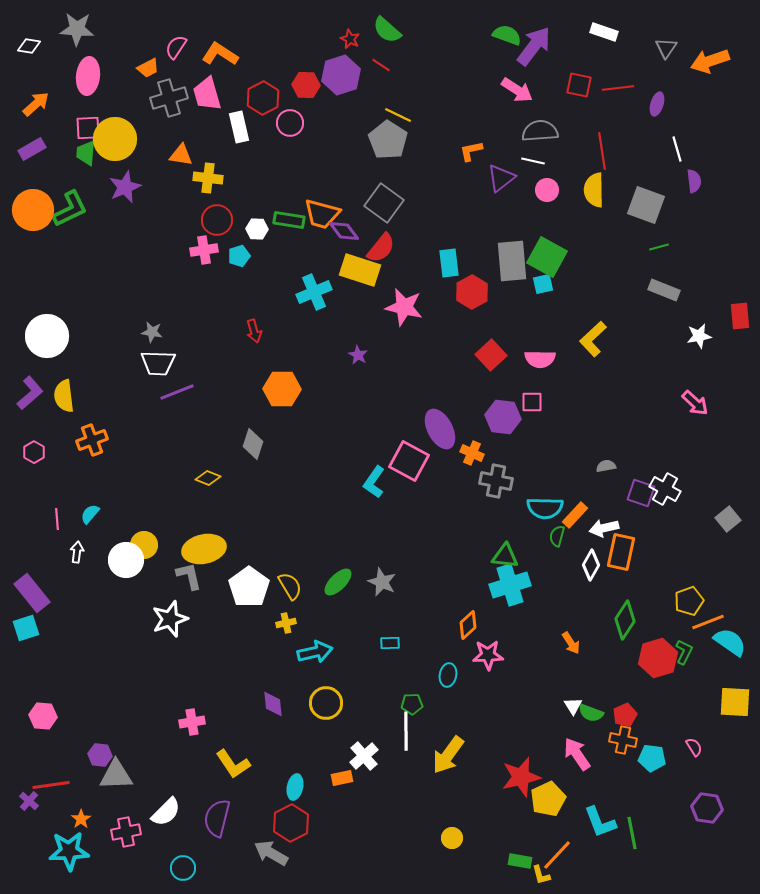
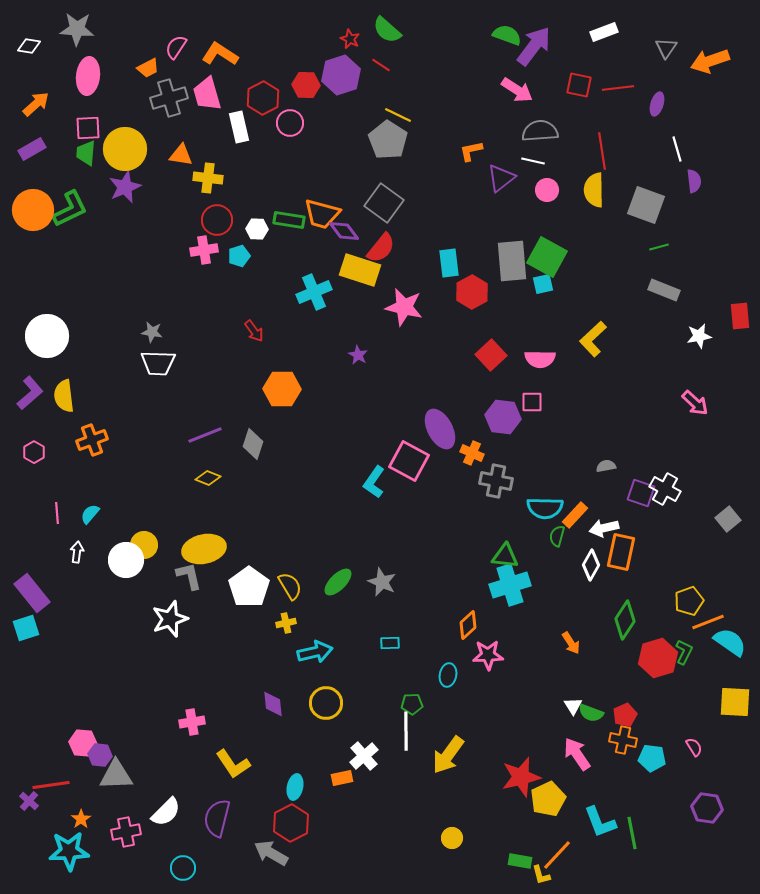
white rectangle at (604, 32): rotated 40 degrees counterclockwise
yellow circle at (115, 139): moved 10 px right, 10 px down
red arrow at (254, 331): rotated 20 degrees counterclockwise
purple line at (177, 392): moved 28 px right, 43 px down
pink line at (57, 519): moved 6 px up
pink hexagon at (43, 716): moved 40 px right, 27 px down
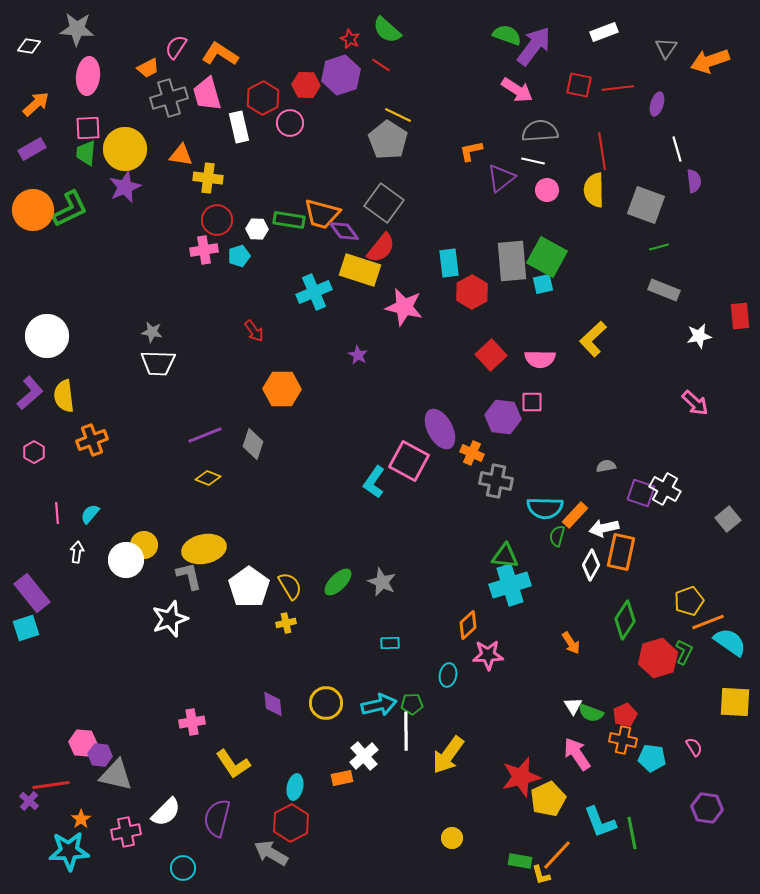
cyan arrow at (315, 652): moved 64 px right, 53 px down
gray triangle at (116, 775): rotated 15 degrees clockwise
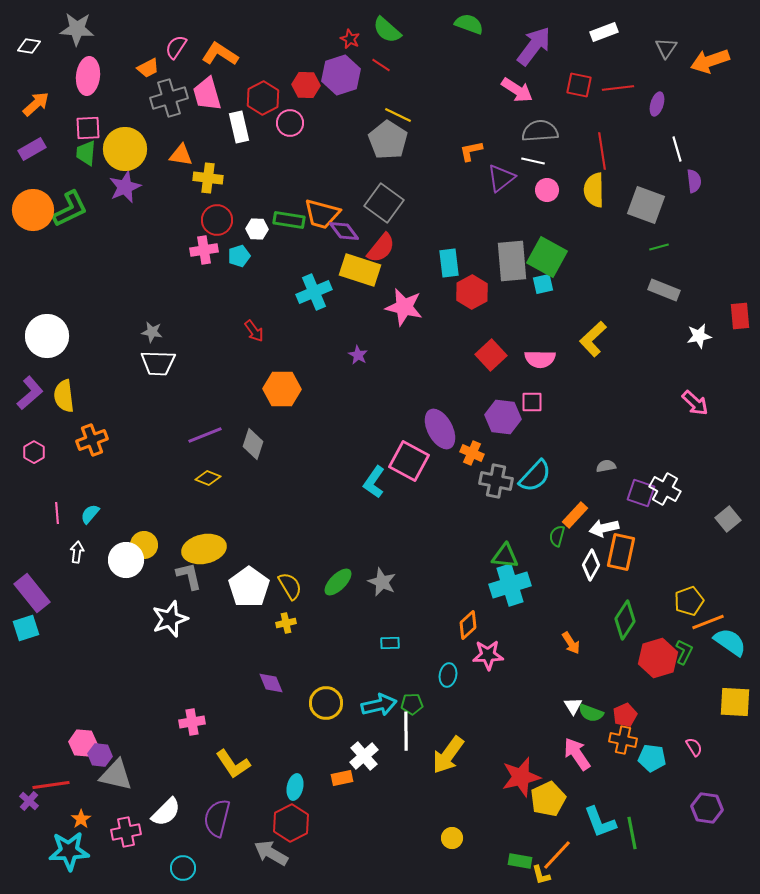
green semicircle at (507, 35): moved 38 px left, 11 px up
cyan semicircle at (545, 508): moved 10 px left, 32 px up; rotated 48 degrees counterclockwise
purple diamond at (273, 704): moved 2 px left, 21 px up; rotated 16 degrees counterclockwise
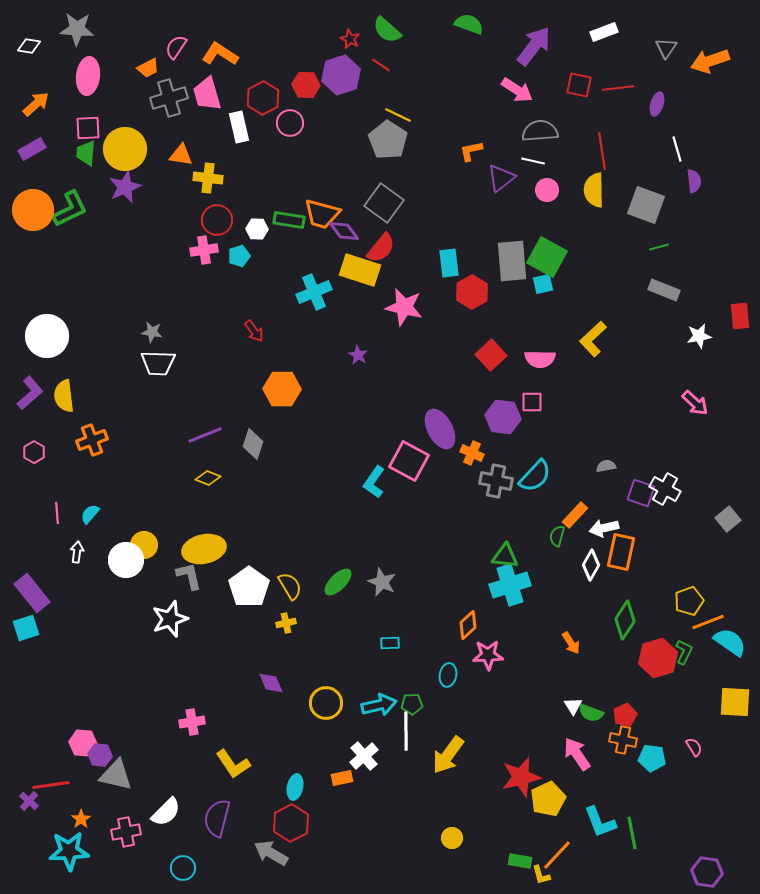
purple hexagon at (707, 808): moved 64 px down
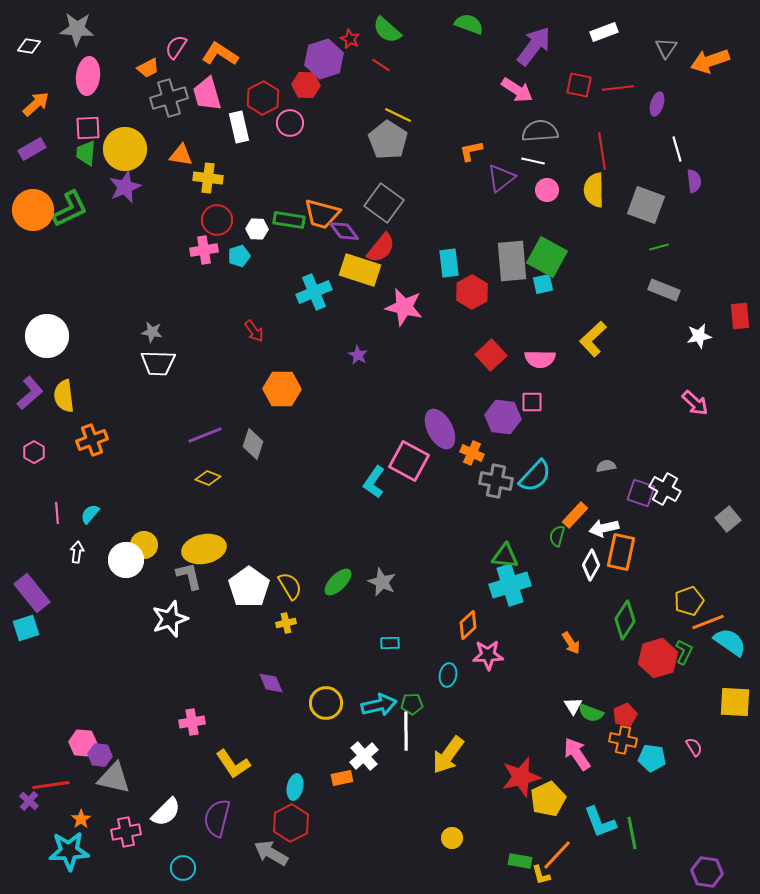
purple hexagon at (341, 75): moved 17 px left, 16 px up
gray triangle at (116, 775): moved 2 px left, 3 px down
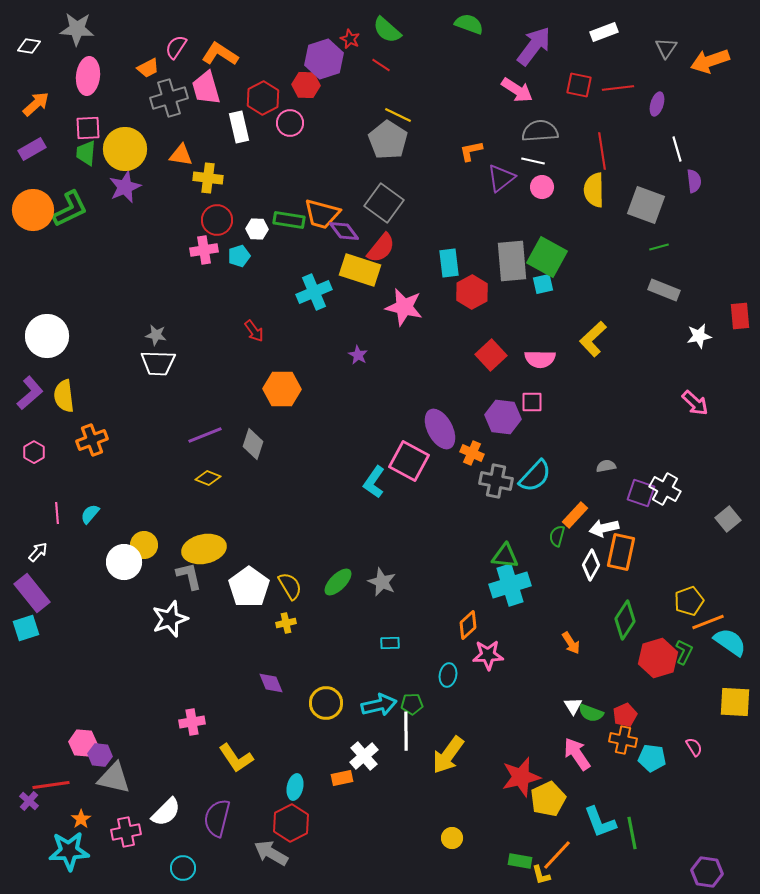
pink trapezoid at (207, 94): moved 1 px left, 6 px up
pink circle at (547, 190): moved 5 px left, 3 px up
gray star at (152, 332): moved 4 px right, 3 px down
white arrow at (77, 552): moved 39 px left; rotated 35 degrees clockwise
white circle at (126, 560): moved 2 px left, 2 px down
yellow L-shape at (233, 764): moved 3 px right, 6 px up
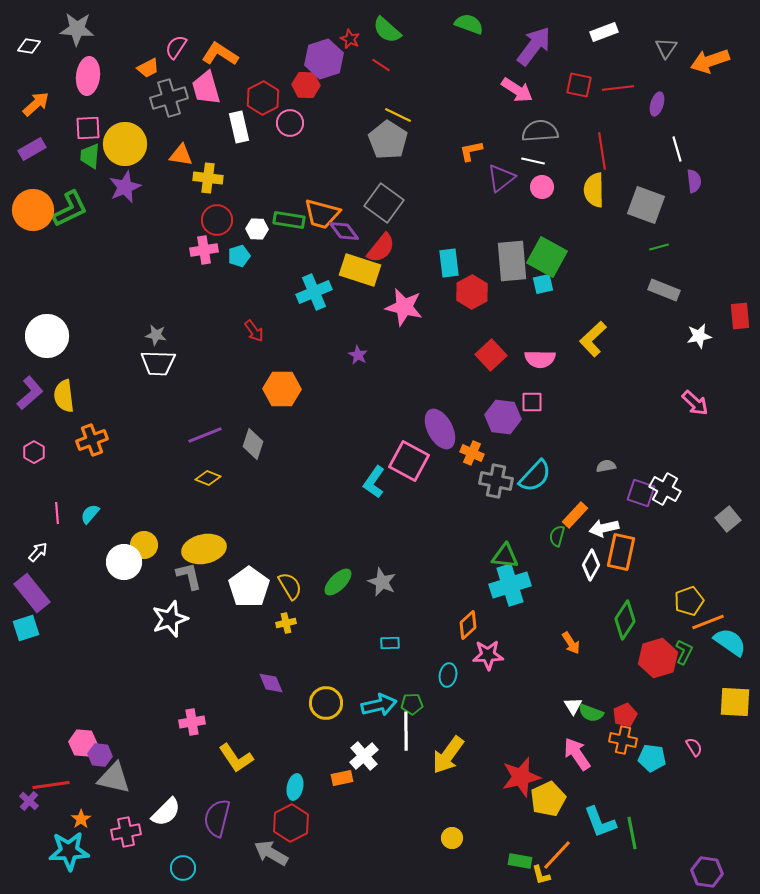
yellow circle at (125, 149): moved 5 px up
green trapezoid at (86, 153): moved 4 px right, 3 px down
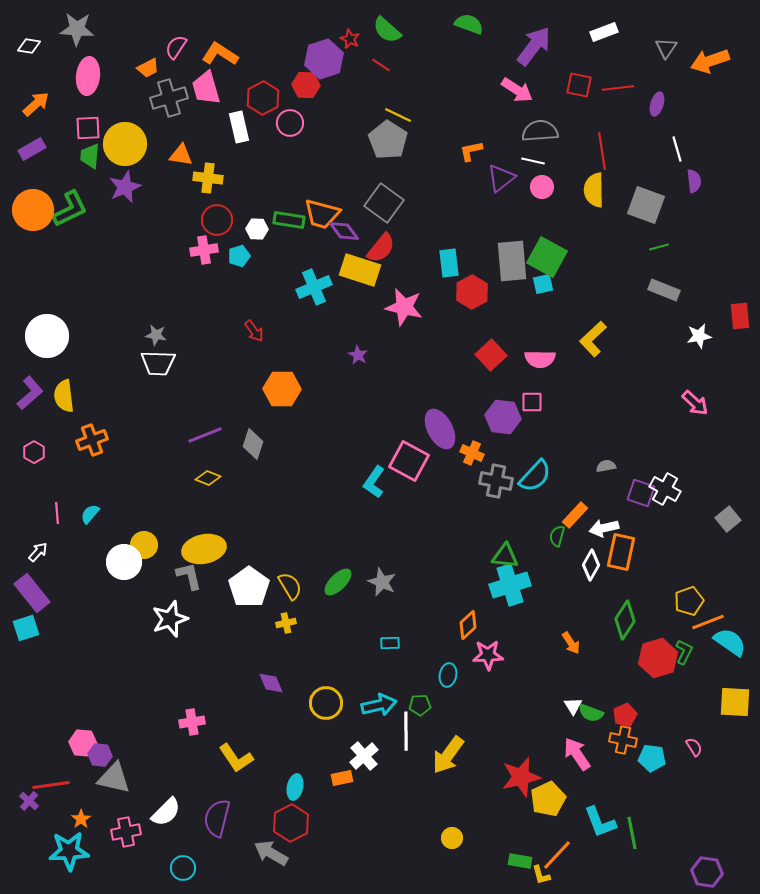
cyan cross at (314, 292): moved 5 px up
green pentagon at (412, 704): moved 8 px right, 1 px down
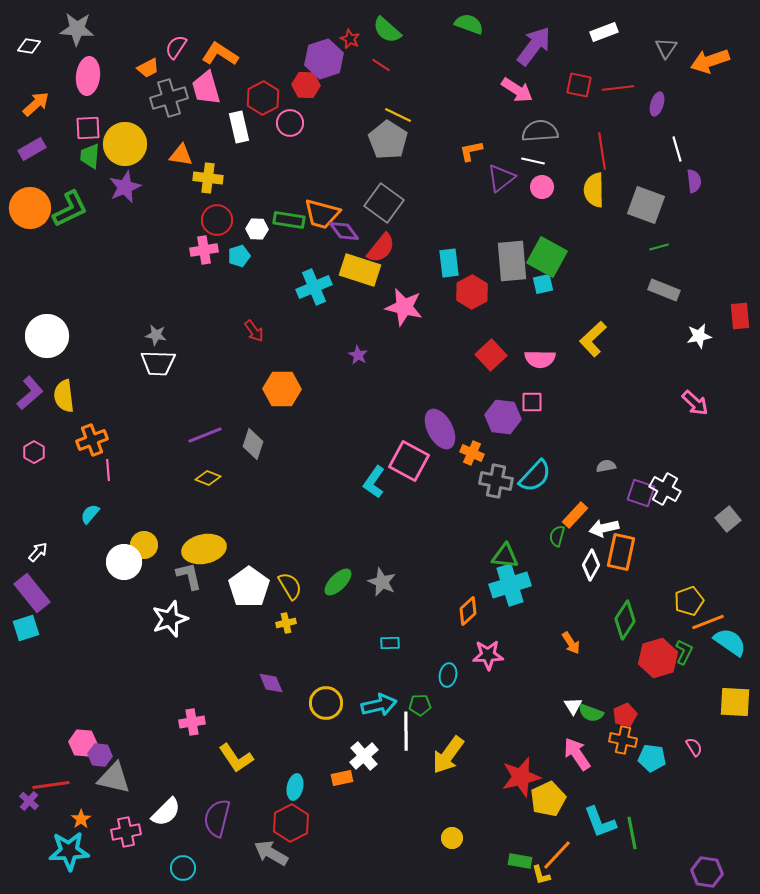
orange circle at (33, 210): moved 3 px left, 2 px up
pink line at (57, 513): moved 51 px right, 43 px up
orange diamond at (468, 625): moved 14 px up
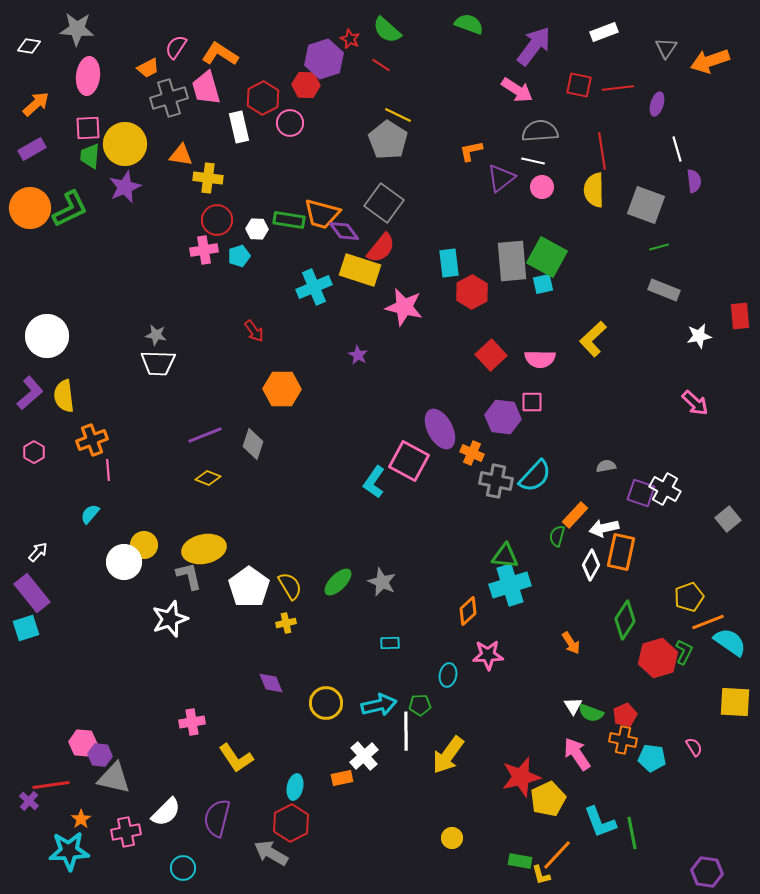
yellow pentagon at (689, 601): moved 4 px up
